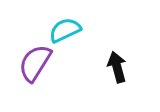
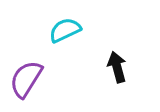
purple semicircle: moved 9 px left, 16 px down
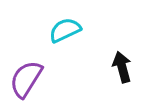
black arrow: moved 5 px right
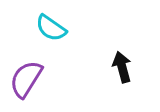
cyan semicircle: moved 14 px left, 2 px up; rotated 120 degrees counterclockwise
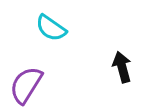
purple semicircle: moved 6 px down
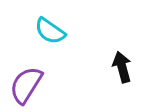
cyan semicircle: moved 1 px left, 3 px down
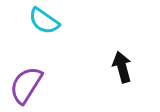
cyan semicircle: moved 6 px left, 10 px up
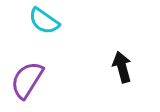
purple semicircle: moved 1 px right, 5 px up
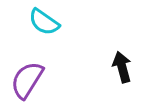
cyan semicircle: moved 1 px down
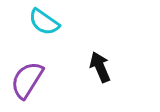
black arrow: moved 22 px left; rotated 8 degrees counterclockwise
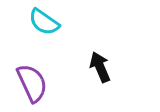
purple semicircle: moved 5 px right, 3 px down; rotated 123 degrees clockwise
